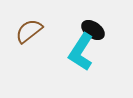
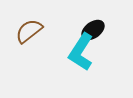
black ellipse: rotated 70 degrees counterclockwise
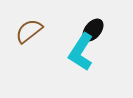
black ellipse: rotated 15 degrees counterclockwise
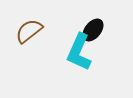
cyan L-shape: moved 2 px left; rotated 9 degrees counterclockwise
